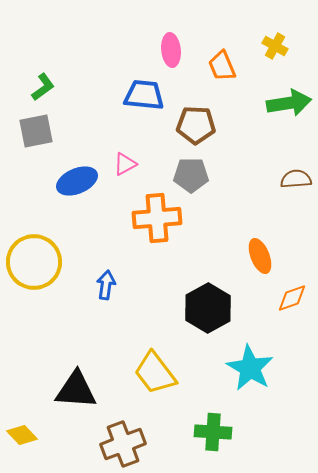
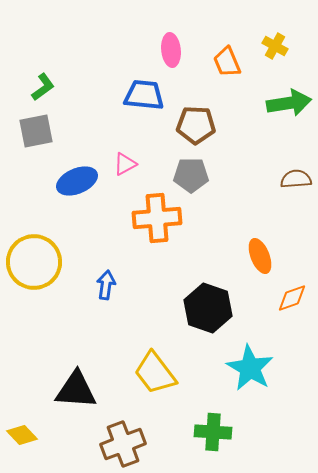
orange trapezoid: moved 5 px right, 4 px up
black hexagon: rotated 12 degrees counterclockwise
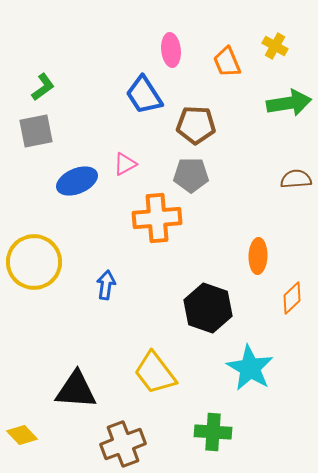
blue trapezoid: rotated 129 degrees counterclockwise
orange ellipse: moved 2 px left; rotated 24 degrees clockwise
orange diamond: rotated 24 degrees counterclockwise
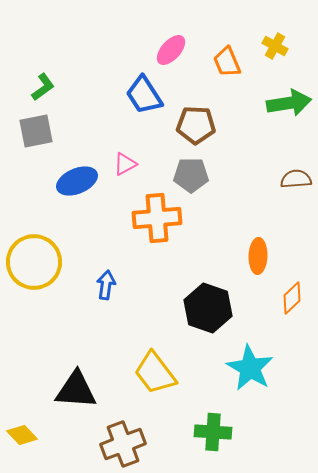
pink ellipse: rotated 48 degrees clockwise
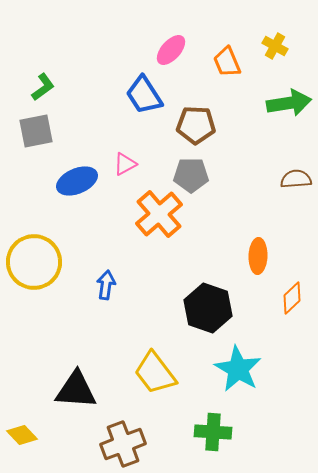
orange cross: moved 2 px right, 4 px up; rotated 36 degrees counterclockwise
cyan star: moved 12 px left, 1 px down
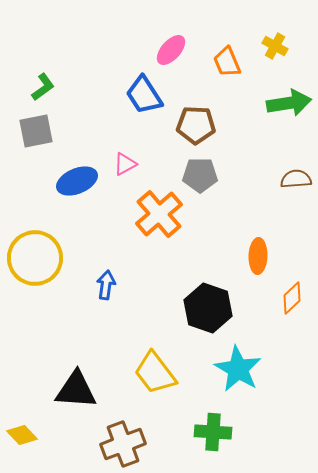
gray pentagon: moved 9 px right
yellow circle: moved 1 px right, 4 px up
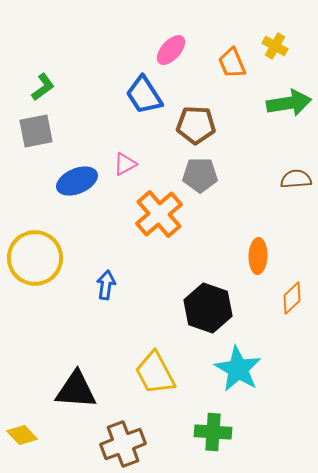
orange trapezoid: moved 5 px right, 1 px down
yellow trapezoid: rotated 9 degrees clockwise
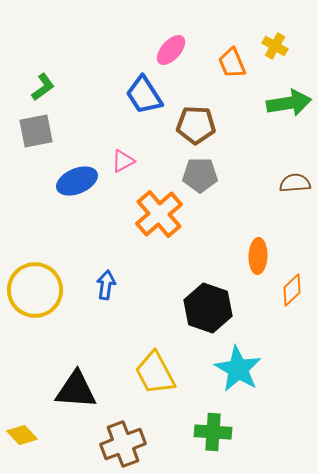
pink triangle: moved 2 px left, 3 px up
brown semicircle: moved 1 px left, 4 px down
yellow circle: moved 32 px down
orange diamond: moved 8 px up
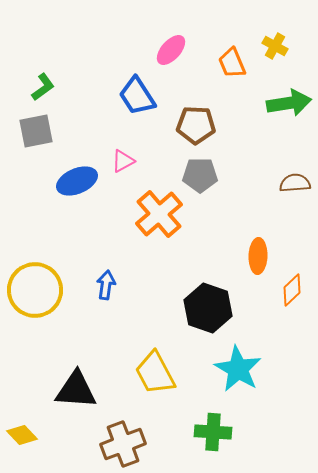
blue trapezoid: moved 7 px left, 1 px down
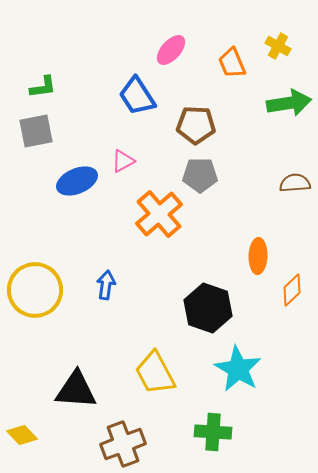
yellow cross: moved 3 px right
green L-shape: rotated 28 degrees clockwise
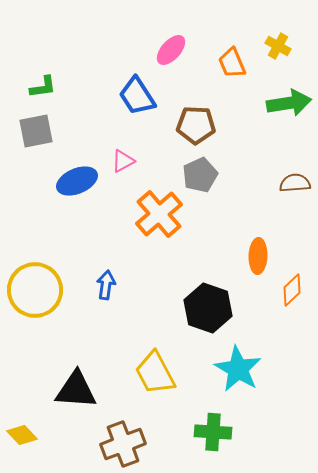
gray pentagon: rotated 24 degrees counterclockwise
